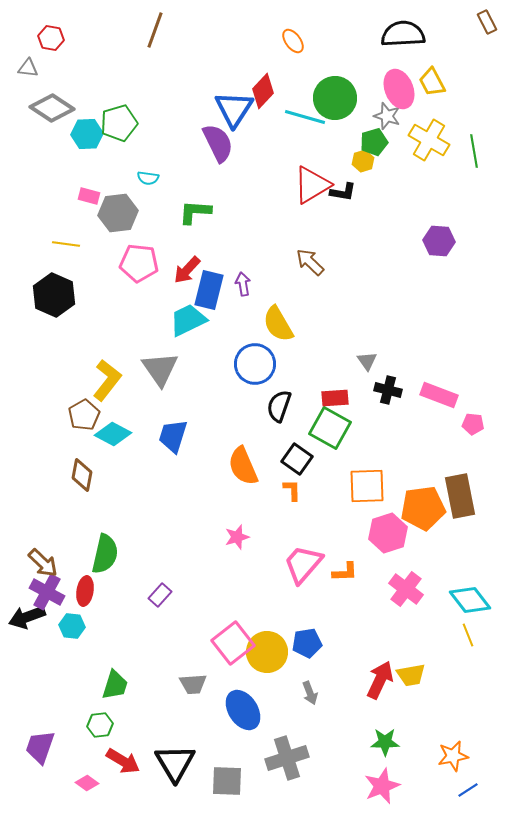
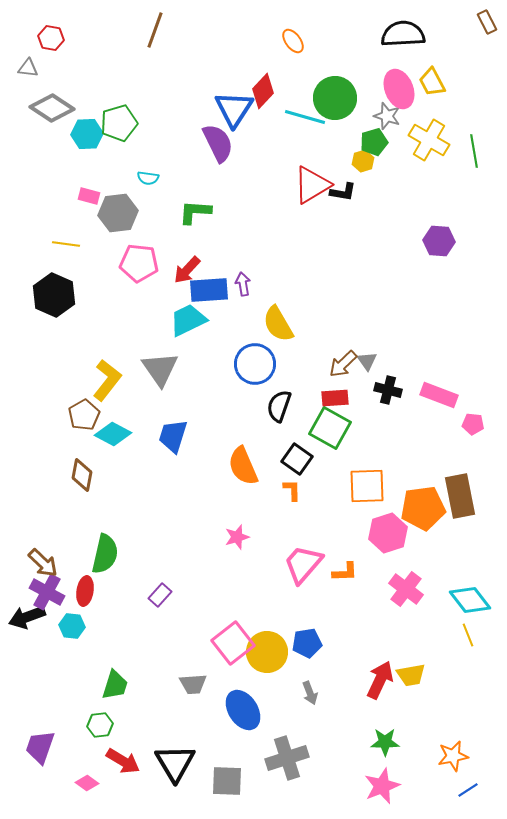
brown arrow at (310, 262): moved 33 px right, 102 px down; rotated 88 degrees counterclockwise
blue rectangle at (209, 290): rotated 72 degrees clockwise
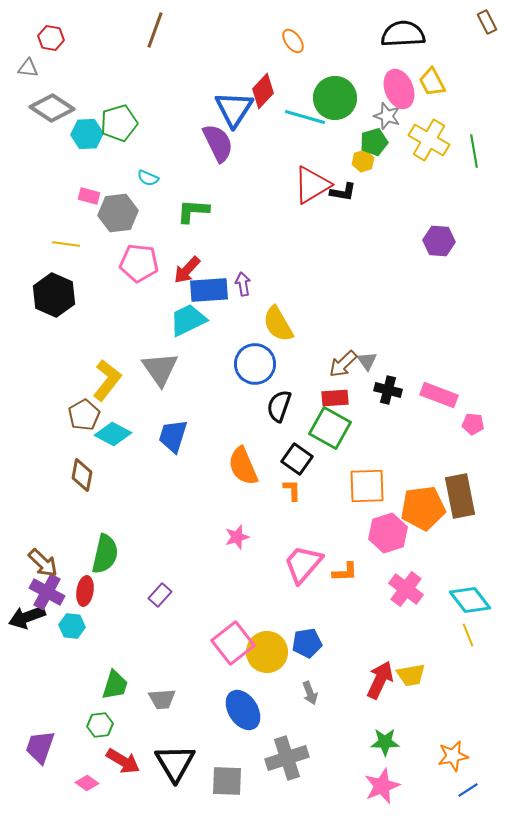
cyan semicircle at (148, 178): rotated 15 degrees clockwise
green L-shape at (195, 212): moved 2 px left, 1 px up
gray trapezoid at (193, 684): moved 31 px left, 15 px down
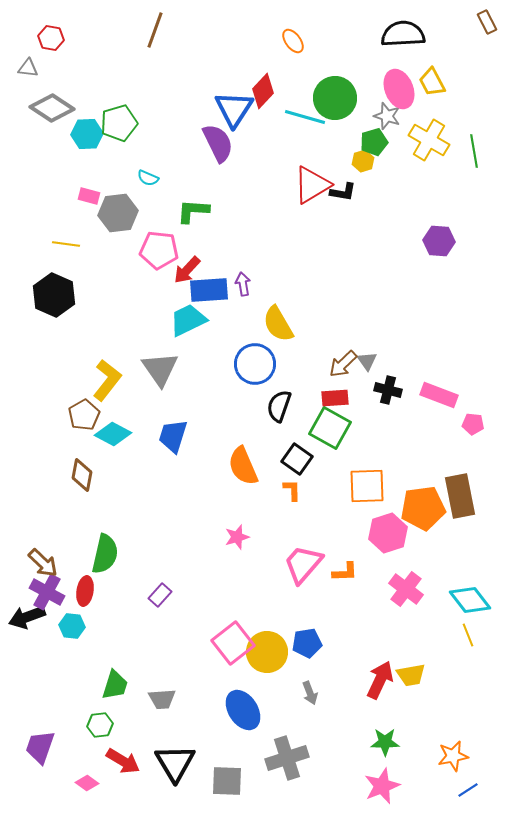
pink pentagon at (139, 263): moved 20 px right, 13 px up
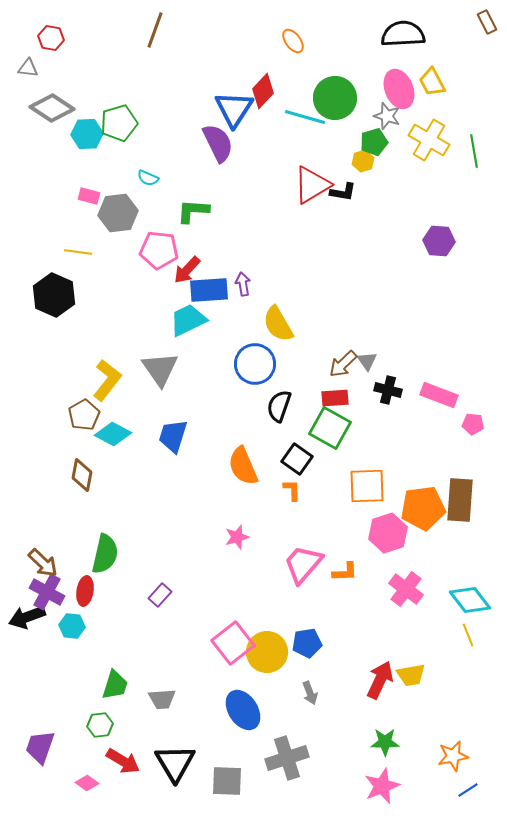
yellow line at (66, 244): moved 12 px right, 8 px down
brown rectangle at (460, 496): moved 4 px down; rotated 15 degrees clockwise
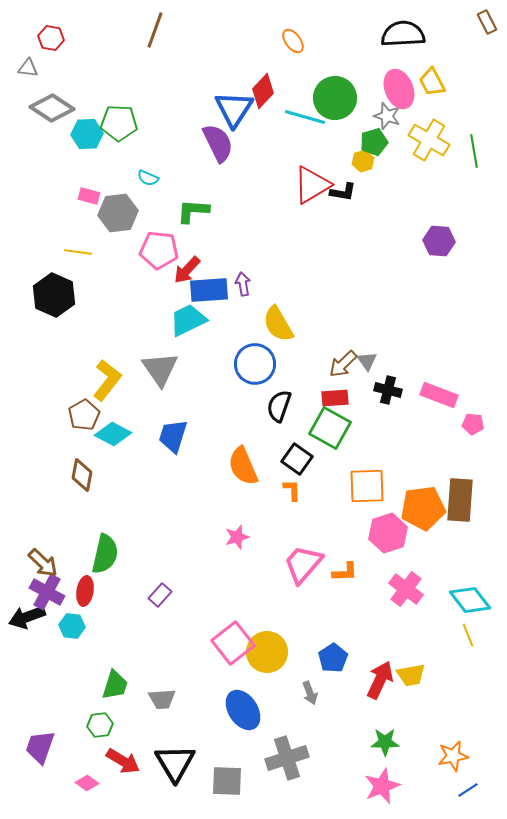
green pentagon at (119, 123): rotated 18 degrees clockwise
blue pentagon at (307, 643): moved 26 px right, 15 px down; rotated 24 degrees counterclockwise
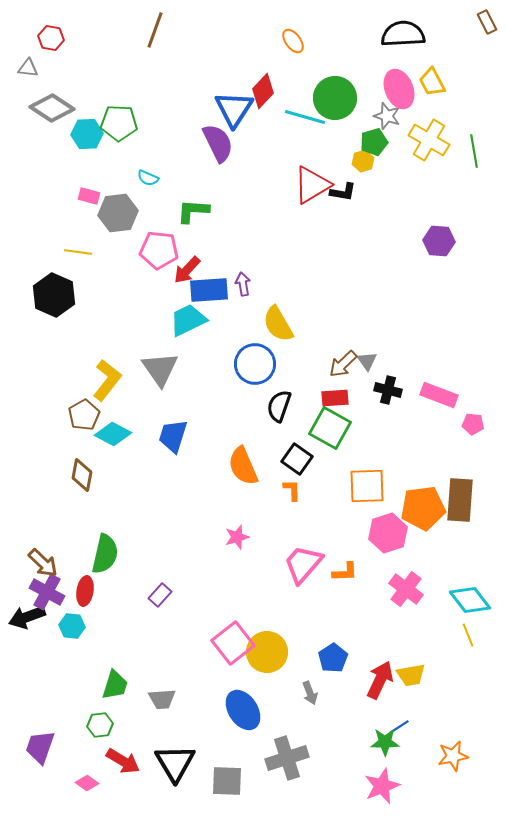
blue line at (468, 790): moved 69 px left, 63 px up
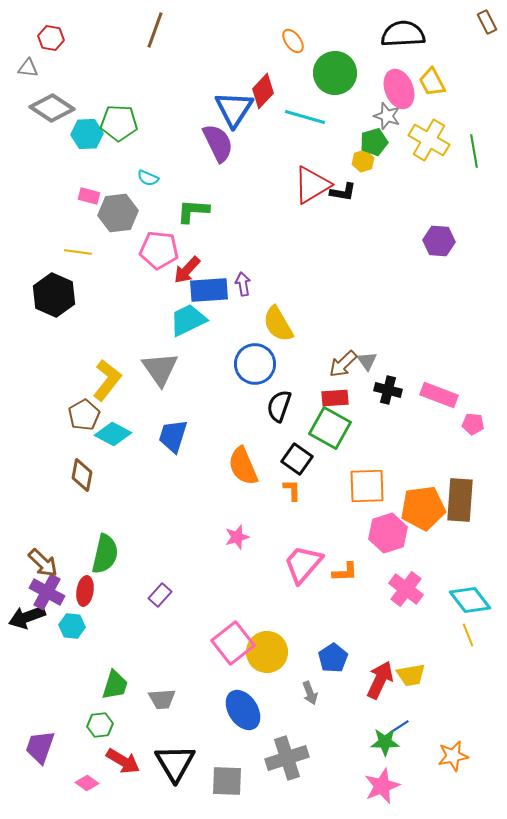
green circle at (335, 98): moved 25 px up
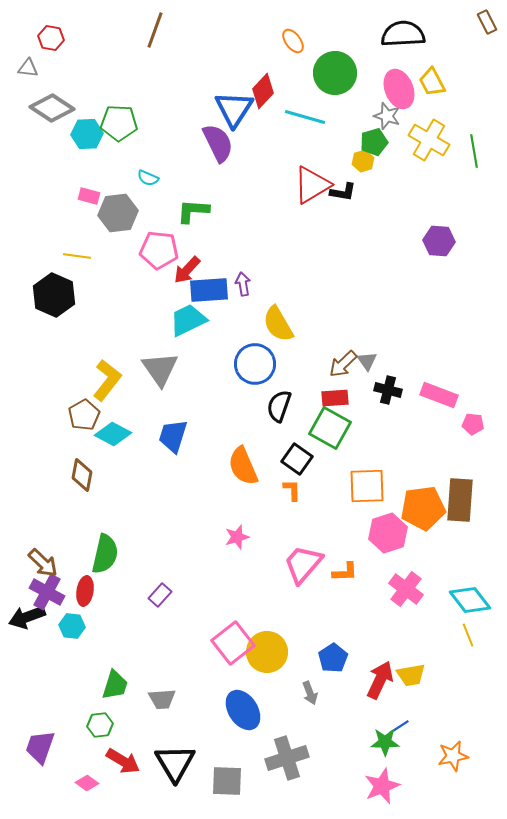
yellow line at (78, 252): moved 1 px left, 4 px down
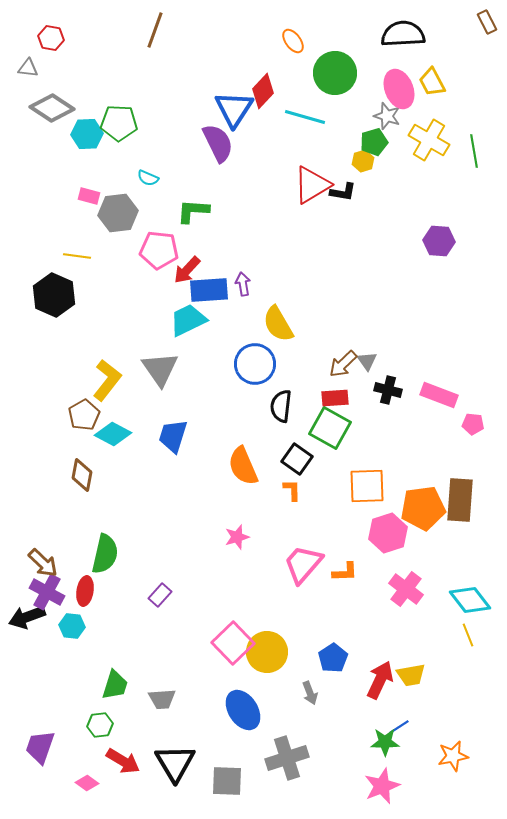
black semicircle at (279, 406): moved 2 px right; rotated 12 degrees counterclockwise
pink square at (233, 643): rotated 6 degrees counterclockwise
